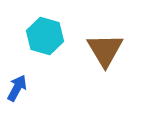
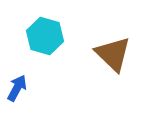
brown triangle: moved 8 px right, 4 px down; rotated 15 degrees counterclockwise
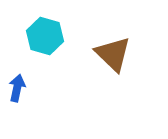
blue arrow: rotated 16 degrees counterclockwise
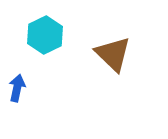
cyan hexagon: moved 1 px up; rotated 18 degrees clockwise
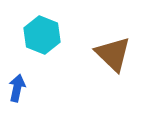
cyan hexagon: moved 3 px left; rotated 12 degrees counterclockwise
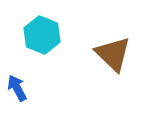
blue arrow: rotated 40 degrees counterclockwise
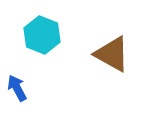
brown triangle: moved 1 px left; rotated 15 degrees counterclockwise
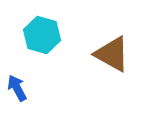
cyan hexagon: rotated 6 degrees counterclockwise
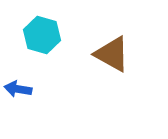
blue arrow: moved 1 px right, 1 px down; rotated 52 degrees counterclockwise
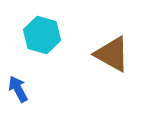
blue arrow: rotated 52 degrees clockwise
